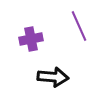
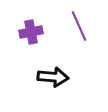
purple cross: moved 7 px up
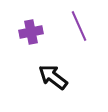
black arrow: rotated 148 degrees counterclockwise
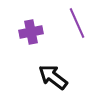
purple line: moved 2 px left, 3 px up
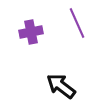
black arrow: moved 8 px right, 9 px down
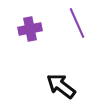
purple cross: moved 1 px left, 3 px up
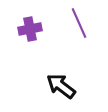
purple line: moved 2 px right
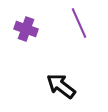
purple cross: moved 4 px left; rotated 30 degrees clockwise
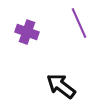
purple cross: moved 1 px right, 3 px down
